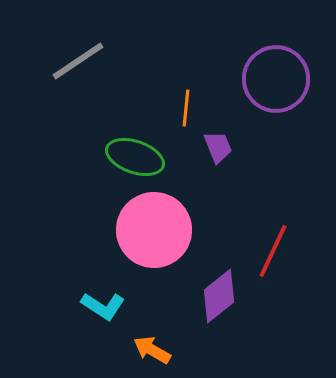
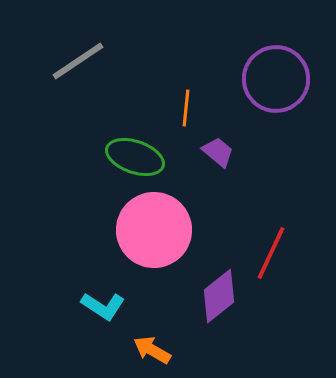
purple trapezoid: moved 5 px down; rotated 28 degrees counterclockwise
red line: moved 2 px left, 2 px down
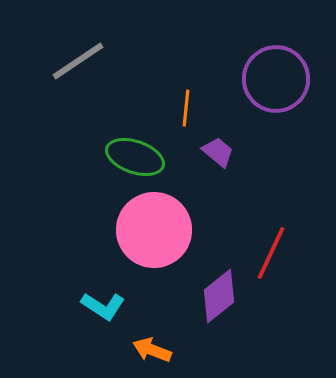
orange arrow: rotated 9 degrees counterclockwise
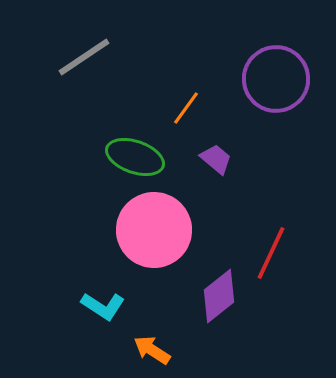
gray line: moved 6 px right, 4 px up
orange line: rotated 30 degrees clockwise
purple trapezoid: moved 2 px left, 7 px down
orange arrow: rotated 12 degrees clockwise
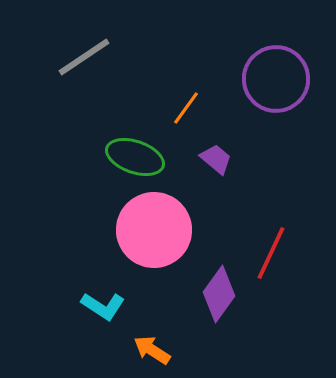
purple diamond: moved 2 px up; rotated 16 degrees counterclockwise
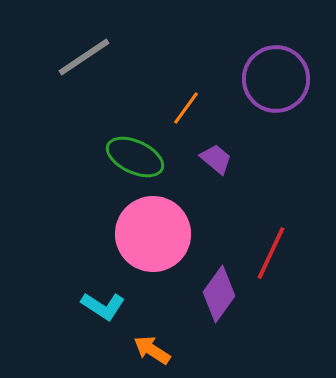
green ellipse: rotated 6 degrees clockwise
pink circle: moved 1 px left, 4 px down
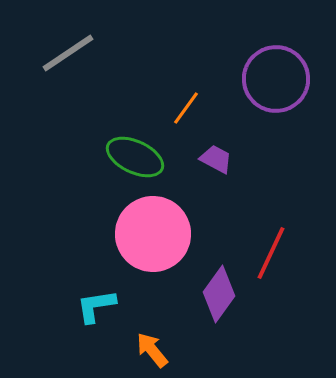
gray line: moved 16 px left, 4 px up
purple trapezoid: rotated 12 degrees counterclockwise
cyan L-shape: moved 7 px left; rotated 138 degrees clockwise
orange arrow: rotated 18 degrees clockwise
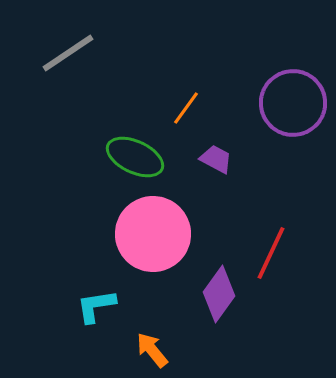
purple circle: moved 17 px right, 24 px down
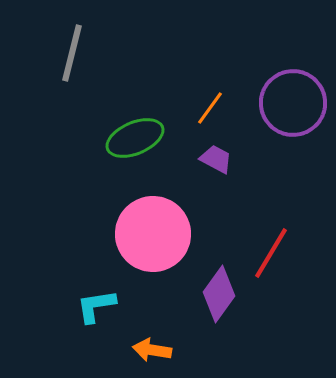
gray line: moved 4 px right; rotated 42 degrees counterclockwise
orange line: moved 24 px right
green ellipse: moved 19 px up; rotated 48 degrees counterclockwise
red line: rotated 6 degrees clockwise
orange arrow: rotated 42 degrees counterclockwise
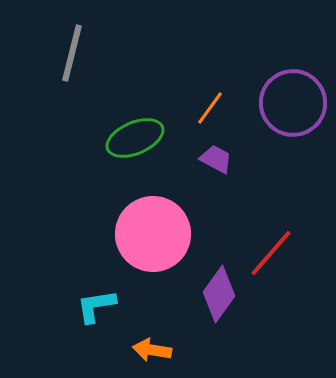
red line: rotated 10 degrees clockwise
